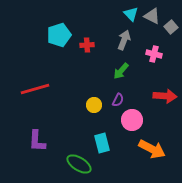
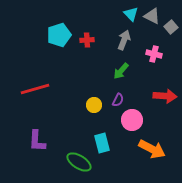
red cross: moved 5 px up
green ellipse: moved 2 px up
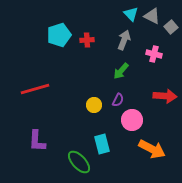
cyan rectangle: moved 1 px down
green ellipse: rotated 15 degrees clockwise
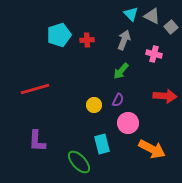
pink circle: moved 4 px left, 3 px down
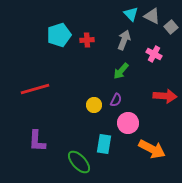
pink cross: rotated 14 degrees clockwise
purple semicircle: moved 2 px left
cyan rectangle: moved 2 px right; rotated 24 degrees clockwise
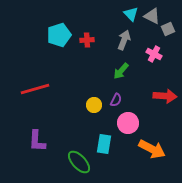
gray square: moved 3 px left, 2 px down; rotated 16 degrees clockwise
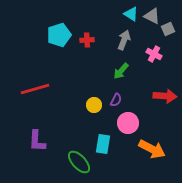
cyan triangle: rotated 14 degrees counterclockwise
cyan rectangle: moved 1 px left
